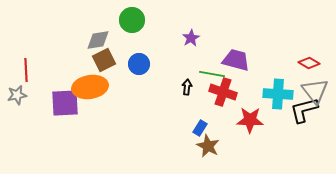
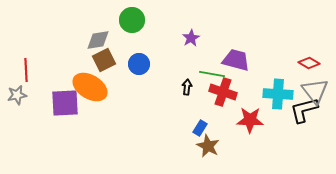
orange ellipse: rotated 40 degrees clockwise
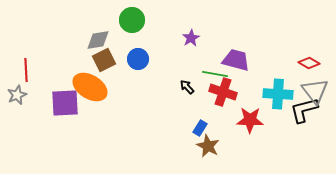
blue circle: moved 1 px left, 5 px up
green line: moved 3 px right
black arrow: rotated 49 degrees counterclockwise
gray star: rotated 12 degrees counterclockwise
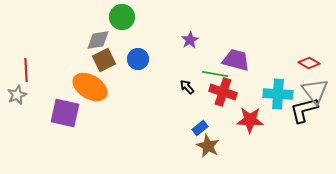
green circle: moved 10 px left, 3 px up
purple star: moved 1 px left, 2 px down
purple square: moved 10 px down; rotated 16 degrees clockwise
blue rectangle: rotated 21 degrees clockwise
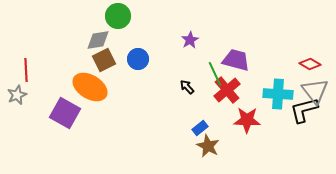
green circle: moved 4 px left, 1 px up
red diamond: moved 1 px right, 1 px down
green line: rotated 55 degrees clockwise
red cross: moved 4 px right, 2 px up; rotated 32 degrees clockwise
purple square: rotated 16 degrees clockwise
red star: moved 3 px left
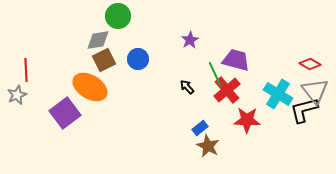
cyan cross: rotated 28 degrees clockwise
purple square: rotated 24 degrees clockwise
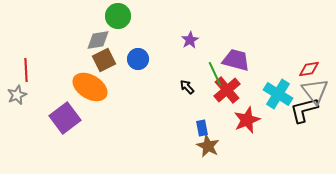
red diamond: moved 1 px left, 5 px down; rotated 40 degrees counterclockwise
purple square: moved 5 px down
red star: rotated 24 degrees counterclockwise
blue rectangle: moved 2 px right; rotated 63 degrees counterclockwise
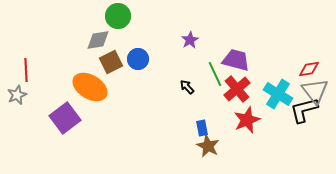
brown square: moved 7 px right, 2 px down
red cross: moved 10 px right, 1 px up
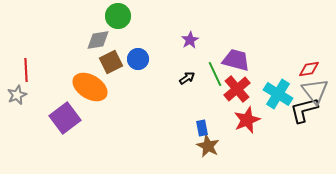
black arrow: moved 9 px up; rotated 98 degrees clockwise
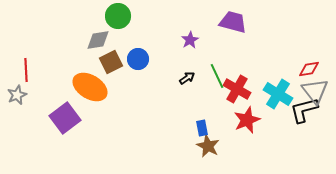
purple trapezoid: moved 3 px left, 38 px up
green line: moved 2 px right, 2 px down
red cross: rotated 20 degrees counterclockwise
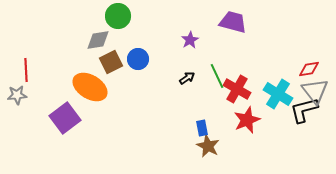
gray star: rotated 18 degrees clockwise
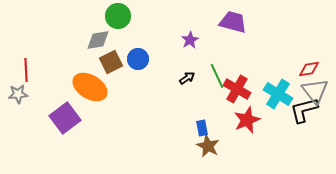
gray star: moved 1 px right, 1 px up
